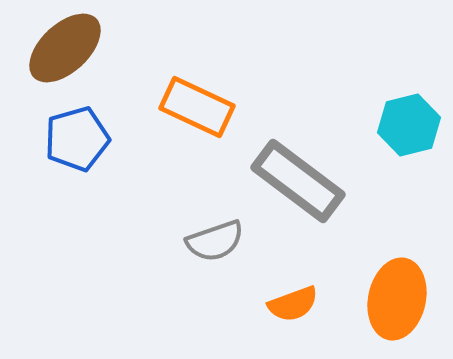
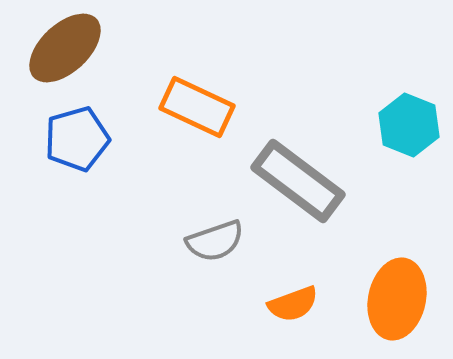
cyan hexagon: rotated 24 degrees counterclockwise
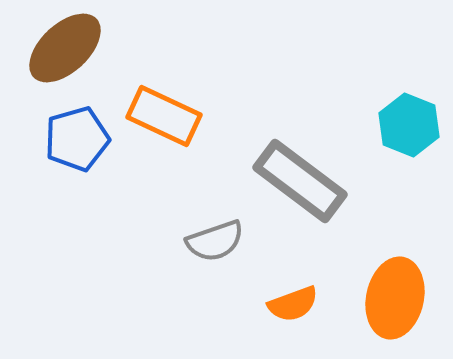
orange rectangle: moved 33 px left, 9 px down
gray rectangle: moved 2 px right
orange ellipse: moved 2 px left, 1 px up
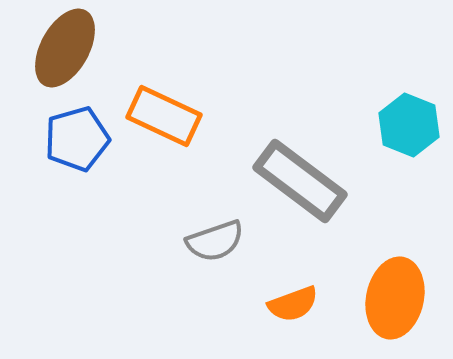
brown ellipse: rotated 18 degrees counterclockwise
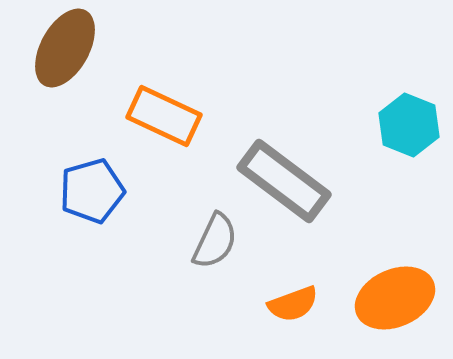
blue pentagon: moved 15 px right, 52 px down
gray rectangle: moved 16 px left
gray semicircle: rotated 46 degrees counterclockwise
orange ellipse: rotated 54 degrees clockwise
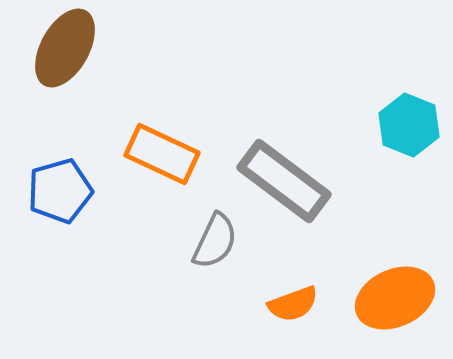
orange rectangle: moved 2 px left, 38 px down
blue pentagon: moved 32 px left
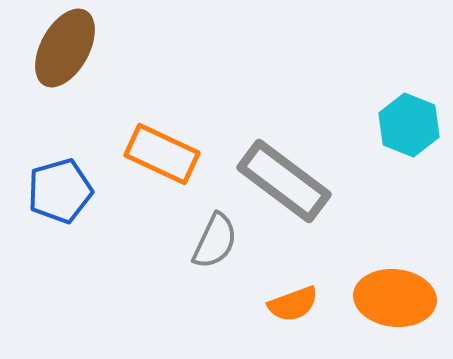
orange ellipse: rotated 30 degrees clockwise
